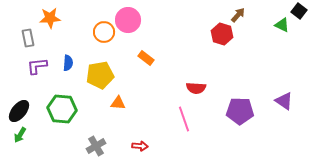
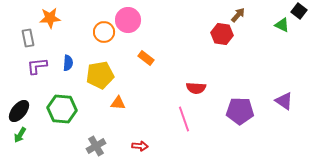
red hexagon: rotated 10 degrees counterclockwise
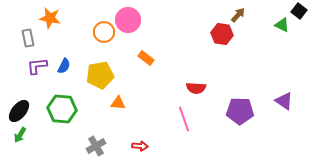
orange star: rotated 15 degrees clockwise
blue semicircle: moved 4 px left, 3 px down; rotated 21 degrees clockwise
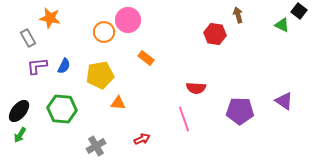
brown arrow: rotated 56 degrees counterclockwise
red hexagon: moved 7 px left
gray rectangle: rotated 18 degrees counterclockwise
red arrow: moved 2 px right, 7 px up; rotated 28 degrees counterclockwise
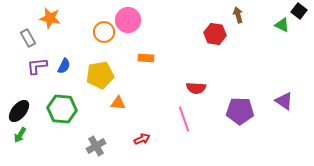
orange rectangle: rotated 35 degrees counterclockwise
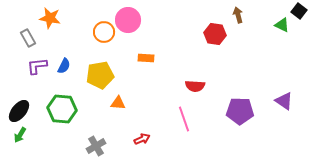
red semicircle: moved 1 px left, 2 px up
